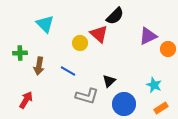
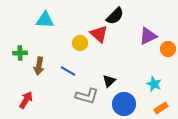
cyan triangle: moved 4 px up; rotated 42 degrees counterclockwise
cyan star: moved 1 px up
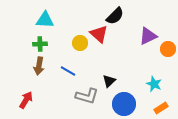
green cross: moved 20 px right, 9 px up
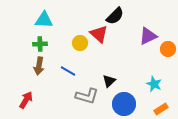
cyan triangle: moved 1 px left
orange rectangle: moved 1 px down
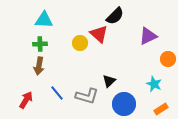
orange circle: moved 10 px down
blue line: moved 11 px left, 22 px down; rotated 21 degrees clockwise
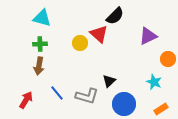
cyan triangle: moved 2 px left, 2 px up; rotated 12 degrees clockwise
cyan star: moved 2 px up
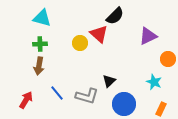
orange rectangle: rotated 32 degrees counterclockwise
